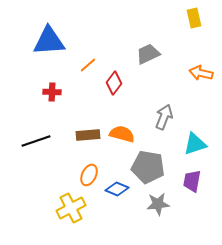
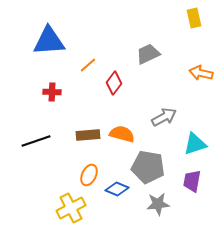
gray arrow: rotated 40 degrees clockwise
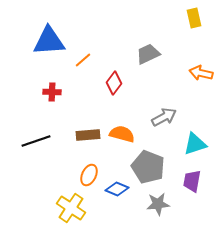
orange line: moved 5 px left, 5 px up
gray pentagon: rotated 12 degrees clockwise
yellow cross: rotated 28 degrees counterclockwise
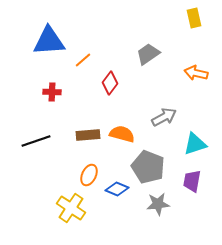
gray trapezoid: rotated 10 degrees counterclockwise
orange arrow: moved 5 px left
red diamond: moved 4 px left
